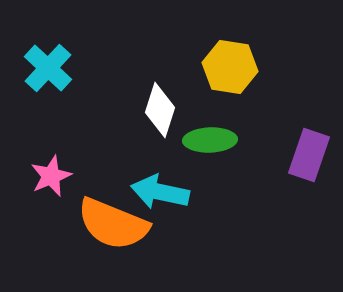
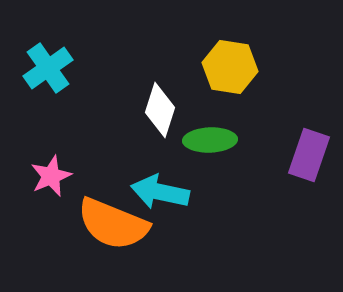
cyan cross: rotated 12 degrees clockwise
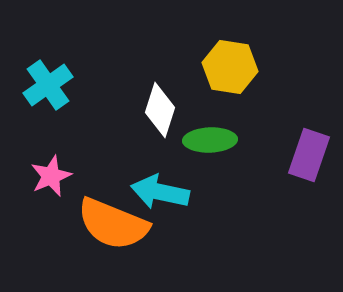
cyan cross: moved 17 px down
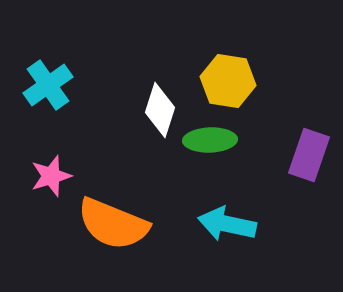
yellow hexagon: moved 2 px left, 14 px down
pink star: rotated 6 degrees clockwise
cyan arrow: moved 67 px right, 32 px down
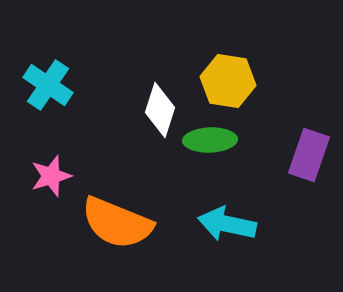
cyan cross: rotated 21 degrees counterclockwise
orange semicircle: moved 4 px right, 1 px up
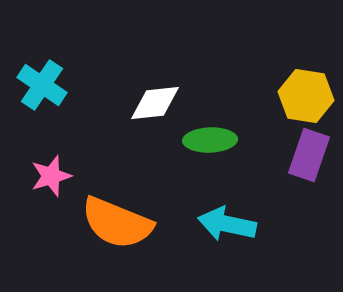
yellow hexagon: moved 78 px right, 15 px down
cyan cross: moved 6 px left
white diamond: moved 5 px left, 7 px up; rotated 66 degrees clockwise
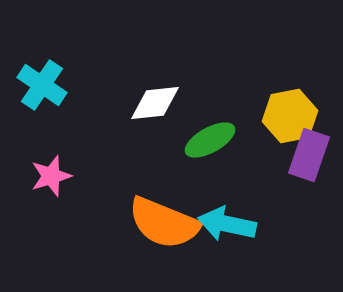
yellow hexagon: moved 16 px left, 20 px down; rotated 20 degrees counterclockwise
green ellipse: rotated 27 degrees counterclockwise
orange semicircle: moved 47 px right
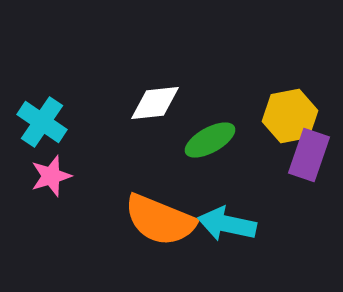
cyan cross: moved 37 px down
orange semicircle: moved 4 px left, 3 px up
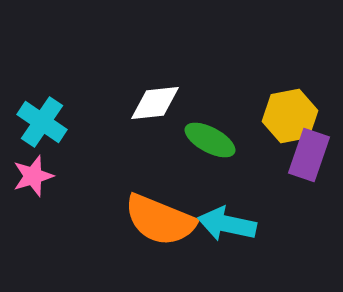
green ellipse: rotated 57 degrees clockwise
pink star: moved 18 px left
